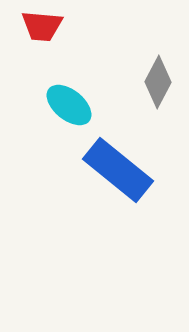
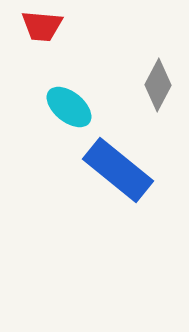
gray diamond: moved 3 px down
cyan ellipse: moved 2 px down
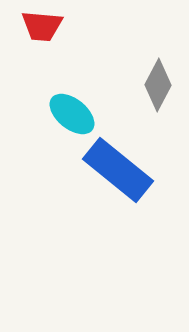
cyan ellipse: moved 3 px right, 7 px down
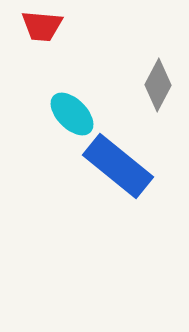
cyan ellipse: rotated 6 degrees clockwise
blue rectangle: moved 4 px up
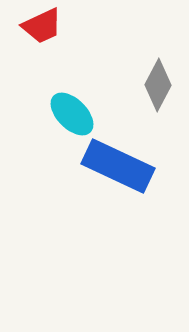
red trapezoid: rotated 30 degrees counterclockwise
blue rectangle: rotated 14 degrees counterclockwise
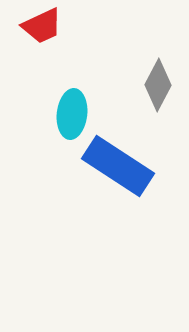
cyan ellipse: rotated 51 degrees clockwise
blue rectangle: rotated 8 degrees clockwise
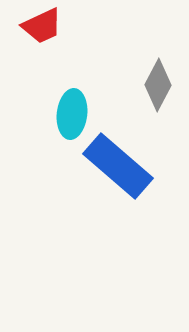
blue rectangle: rotated 8 degrees clockwise
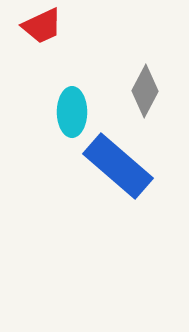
gray diamond: moved 13 px left, 6 px down
cyan ellipse: moved 2 px up; rotated 6 degrees counterclockwise
